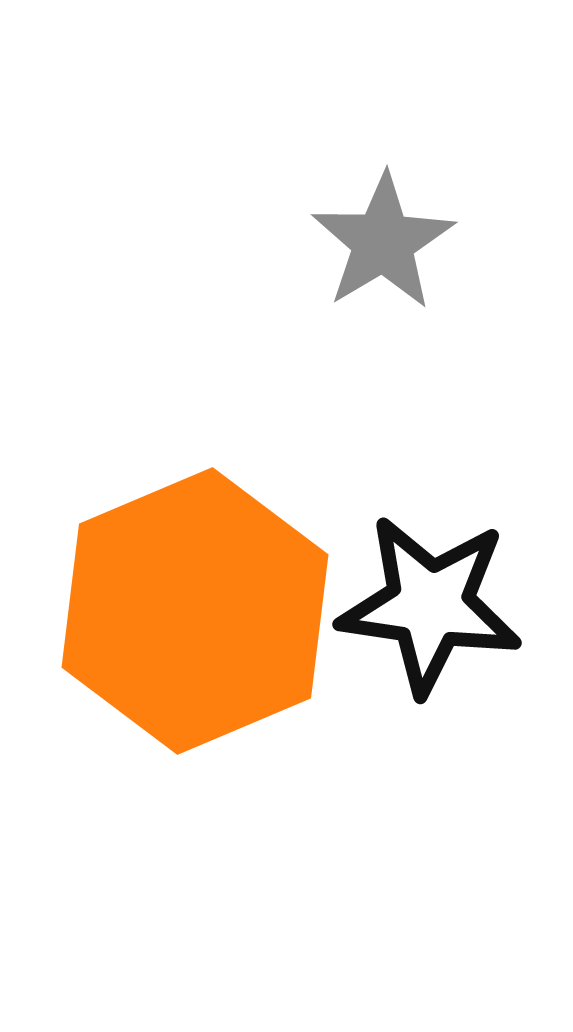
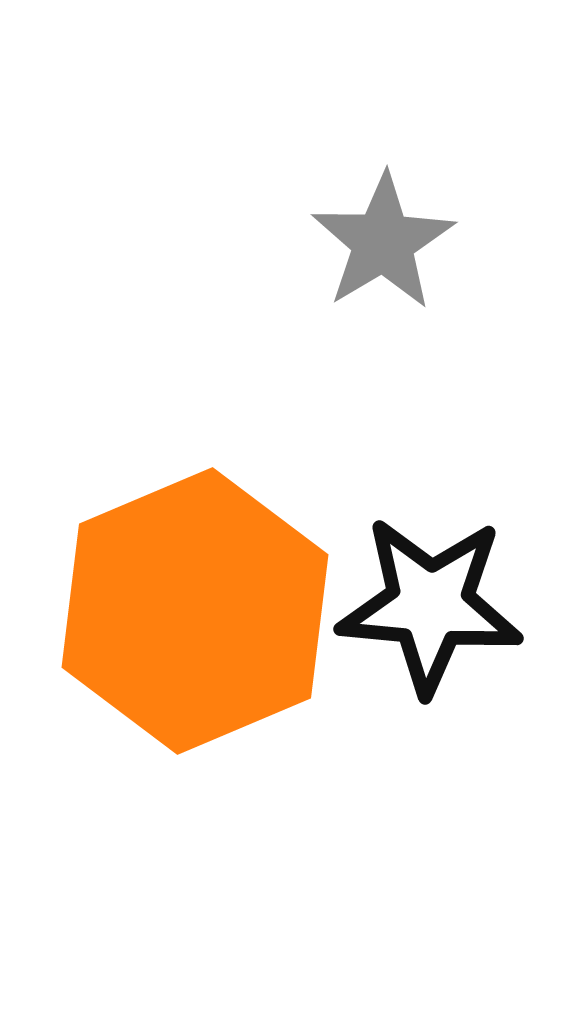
black star: rotated 3 degrees counterclockwise
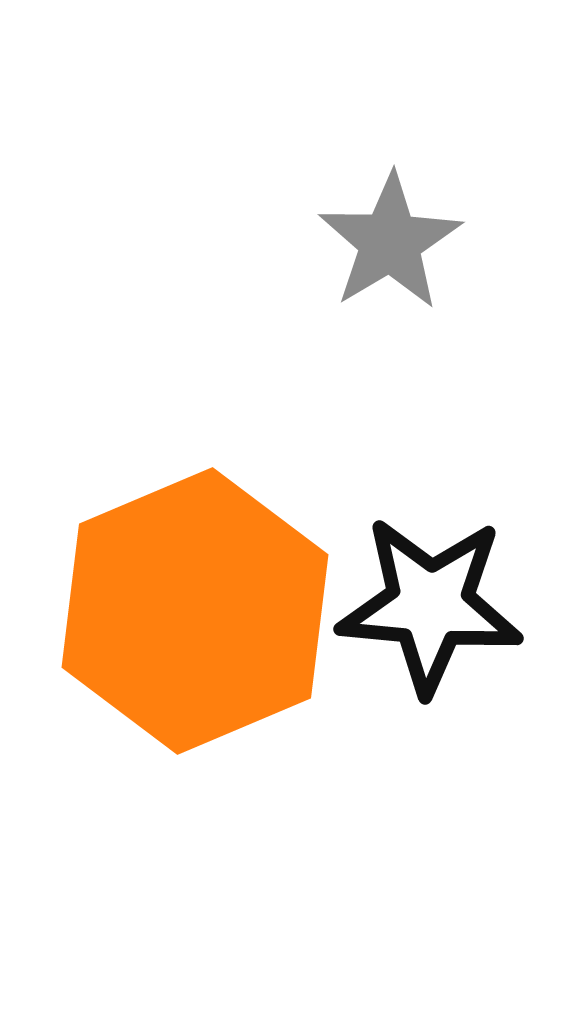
gray star: moved 7 px right
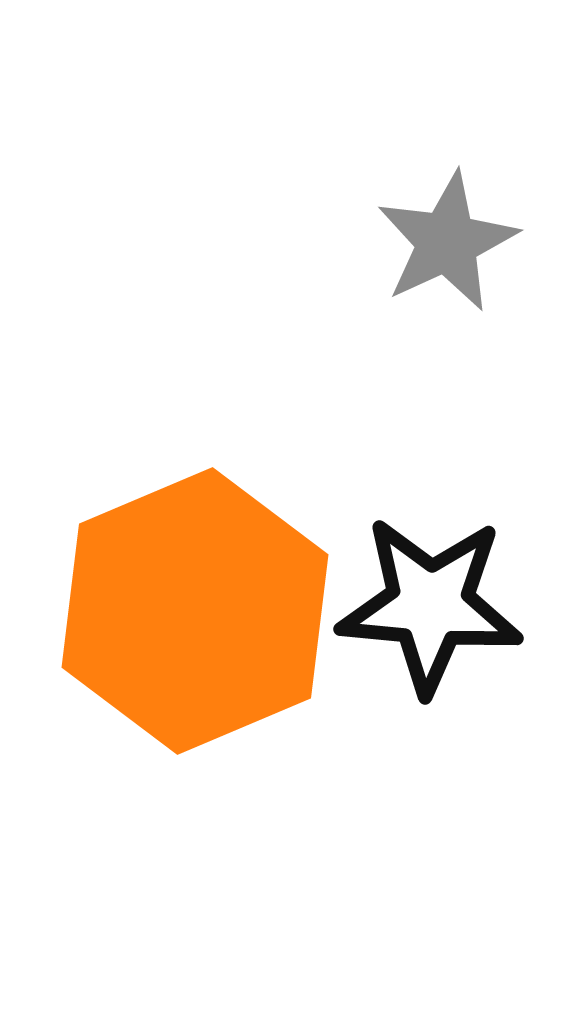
gray star: moved 57 px right; rotated 6 degrees clockwise
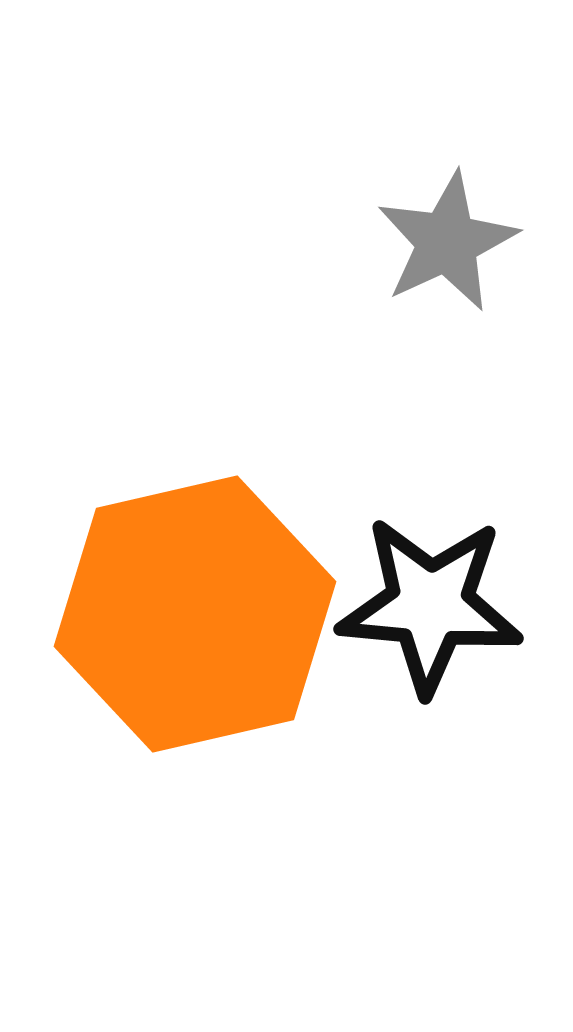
orange hexagon: moved 3 px down; rotated 10 degrees clockwise
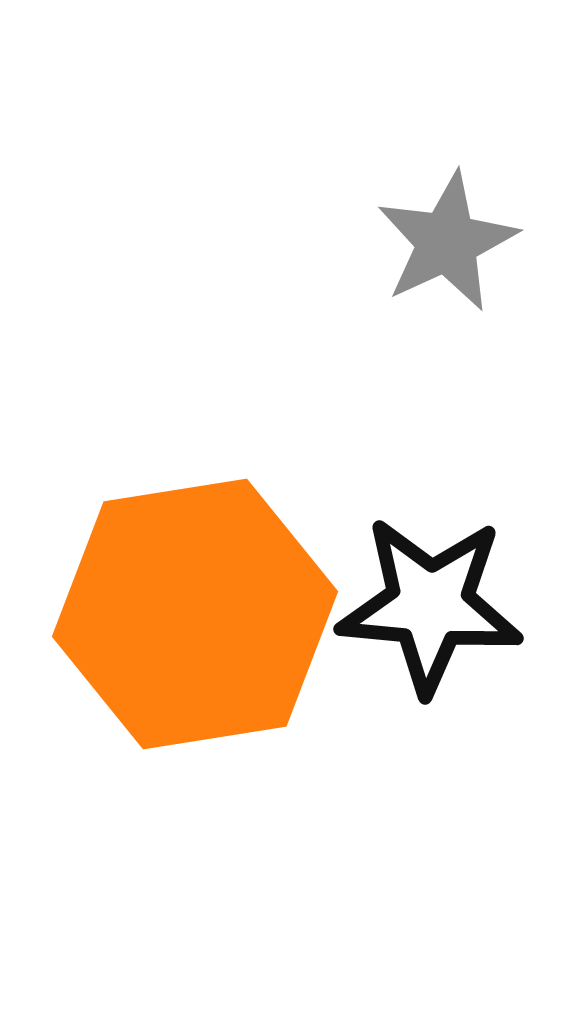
orange hexagon: rotated 4 degrees clockwise
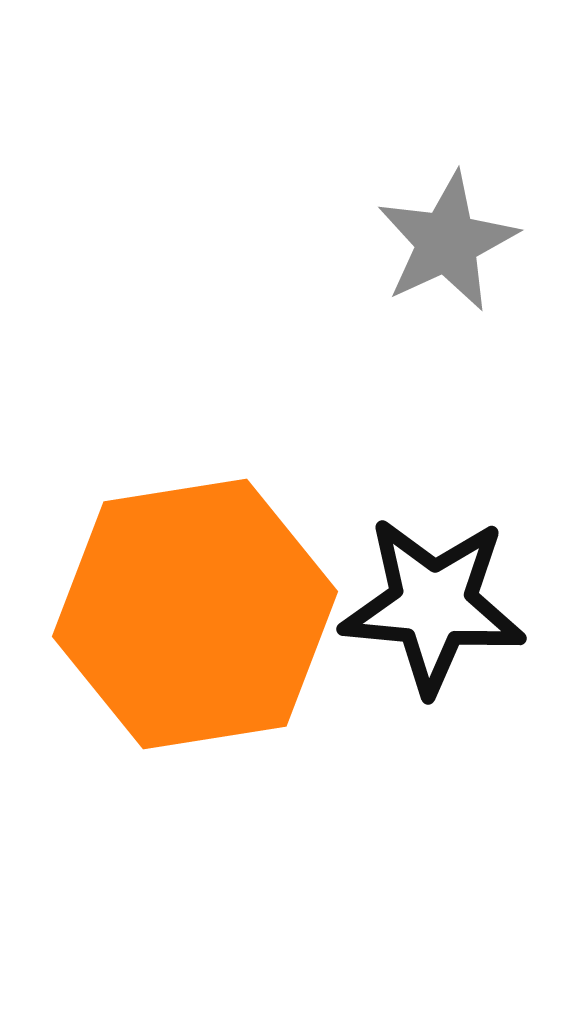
black star: moved 3 px right
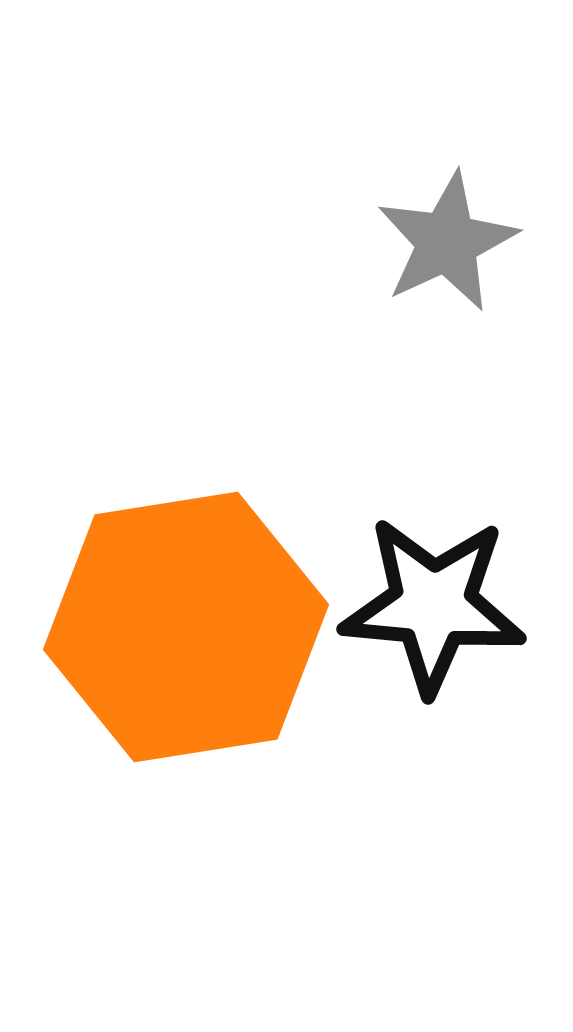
orange hexagon: moved 9 px left, 13 px down
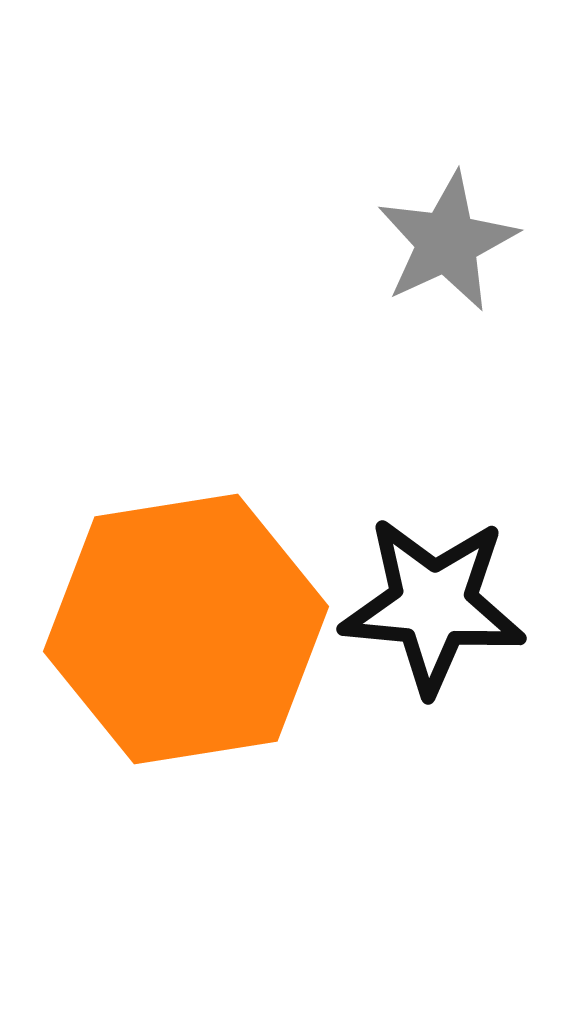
orange hexagon: moved 2 px down
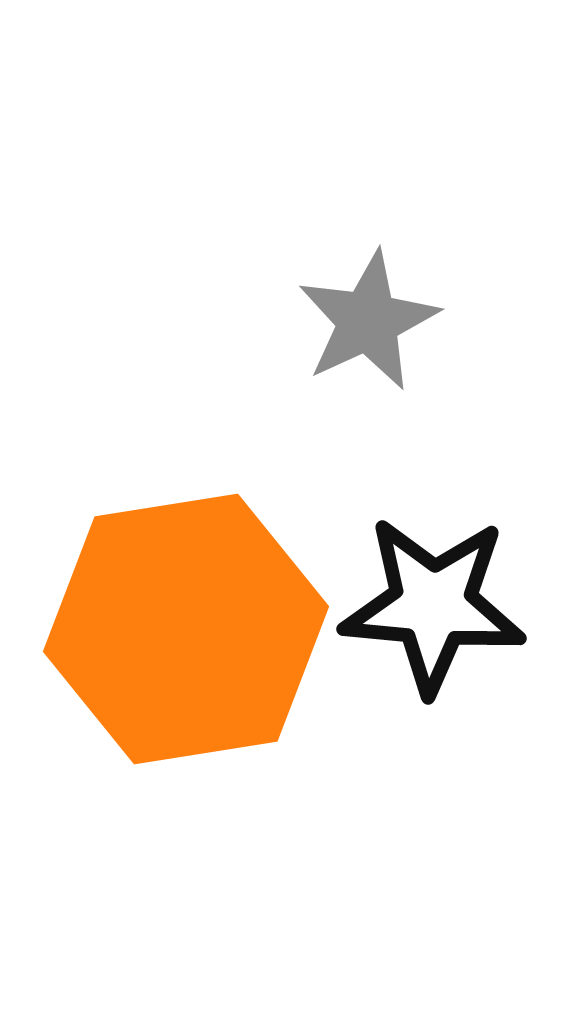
gray star: moved 79 px left, 79 px down
